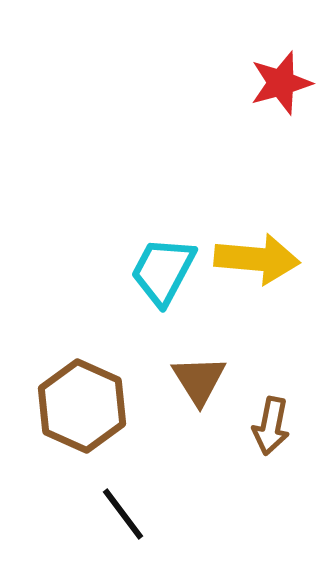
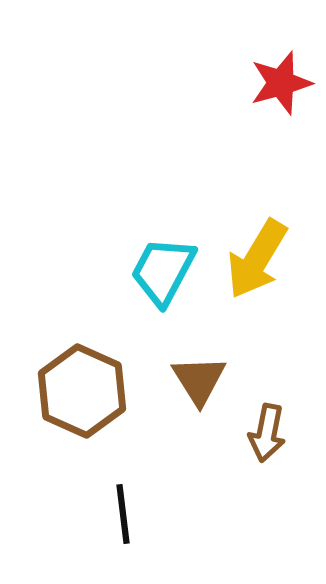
yellow arrow: rotated 116 degrees clockwise
brown hexagon: moved 15 px up
brown arrow: moved 4 px left, 7 px down
black line: rotated 30 degrees clockwise
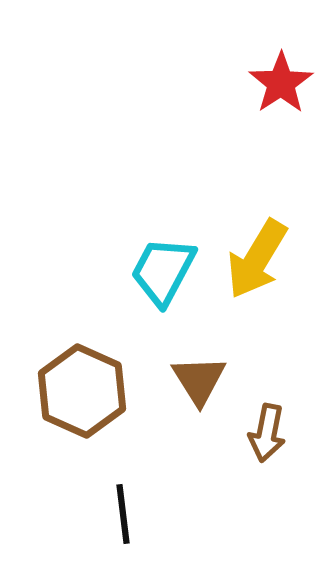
red star: rotated 18 degrees counterclockwise
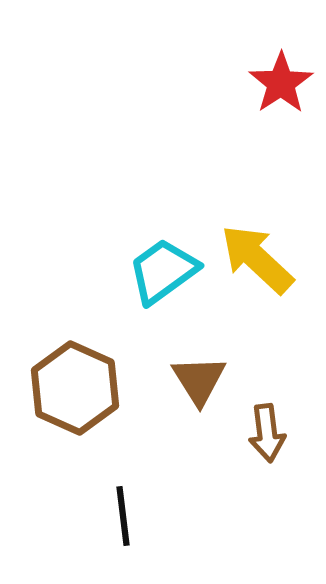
yellow arrow: rotated 102 degrees clockwise
cyan trapezoid: rotated 26 degrees clockwise
brown hexagon: moved 7 px left, 3 px up
brown arrow: rotated 18 degrees counterclockwise
black line: moved 2 px down
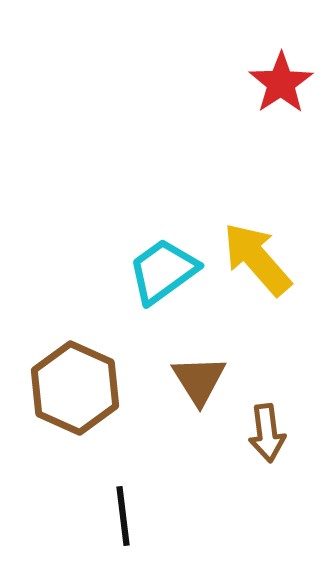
yellow arrow: rotated 6 degrees clockwise
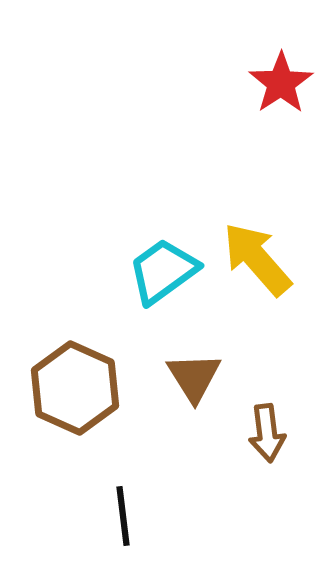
brown triangle: moved 5 px left, 3 px up
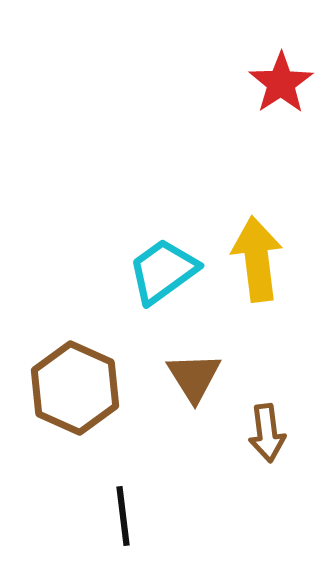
yellow arrow: rotated 34 degrees clockwise
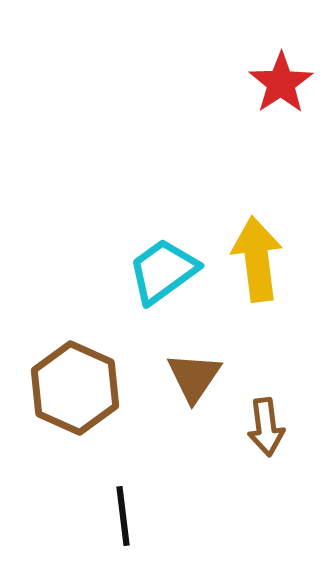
brown triangle: rotated 6 degrees clockwise
brown arrow: moved 1 px left, 6 px up
